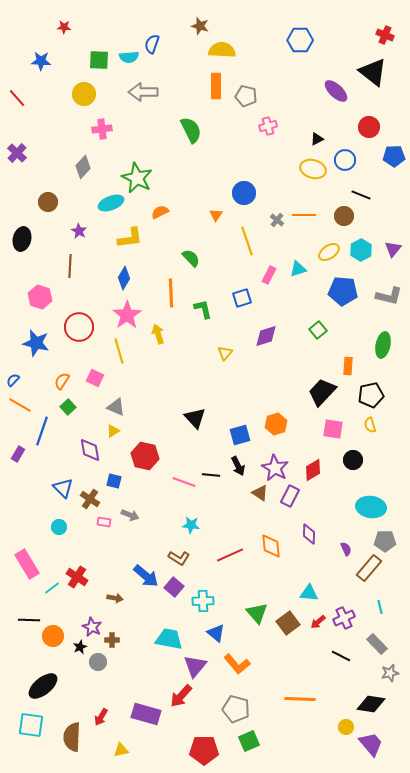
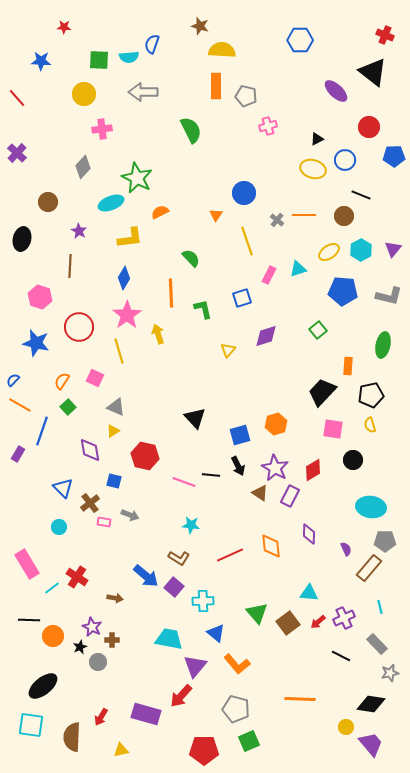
yellow triangle at (225, 353): moved 3 px right, 3 px up
brown cross at (90, 499): moved 4 px down; rotated 18 degrees clockwise
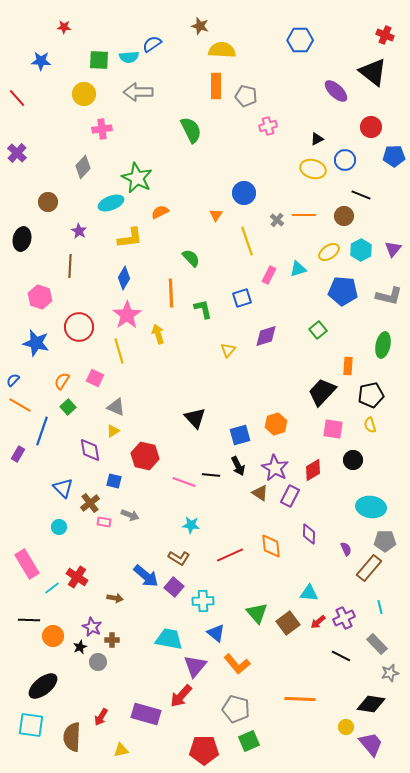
blue semicircle at (152, 44): rotated 36 degrees clockwise
gray arrow at (143, 92): moved 5 px left
red circle at (369, 127): moved 2 px right
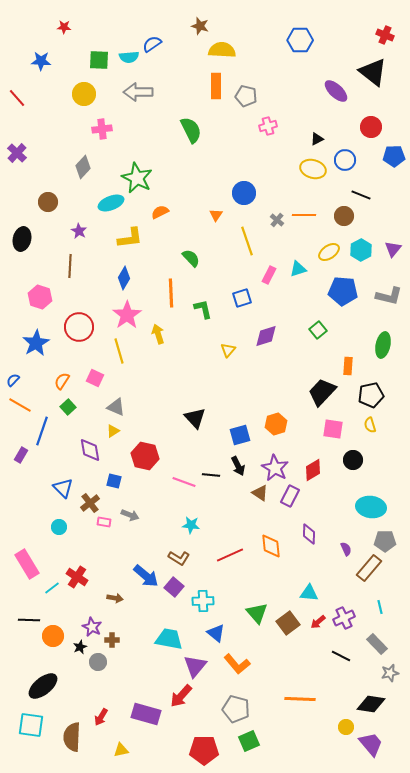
blue star at (36, 343): rotated 28 degrees clockwise
purple rectangle at (18, 454): moved 3 px right, 1 px down
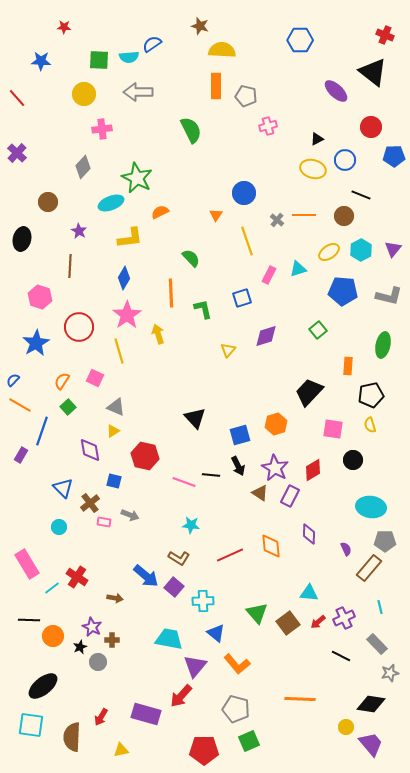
black trapezoid at (322, 392): moved 13 px left
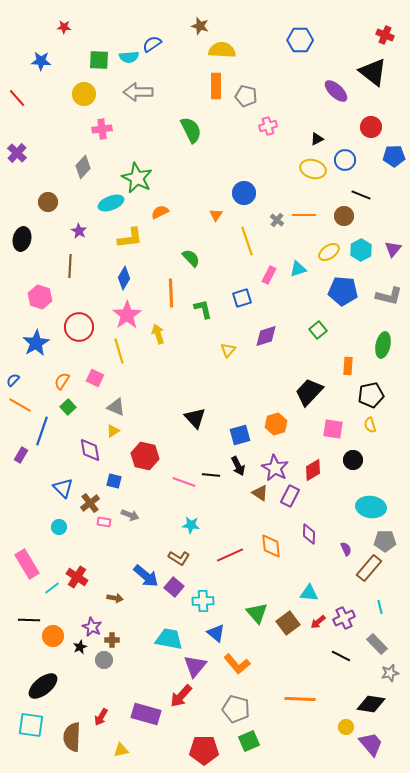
gray circle at (98, 662): moved 6 px right, 2 px up
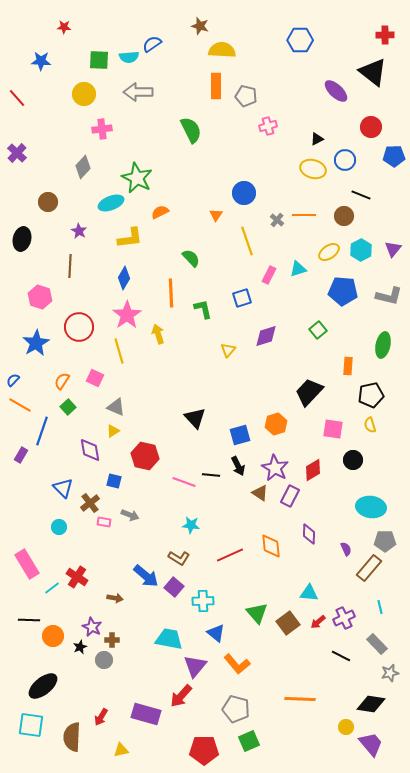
red cross at (385, 35): rotated 24 degrees counterclockwise
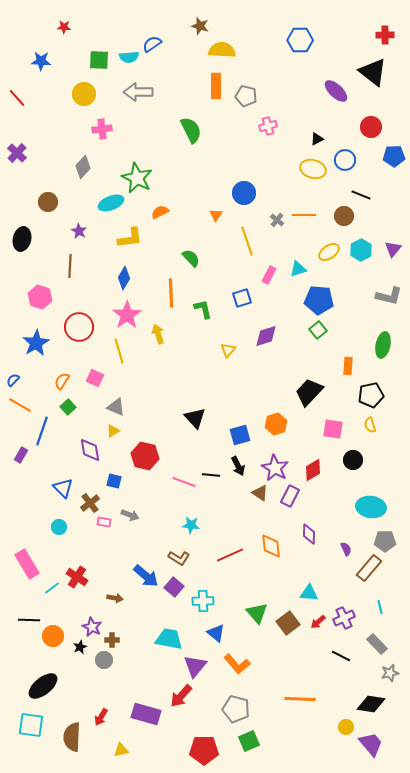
blue pentagon at (343, 291): moved 24 px left, 9 px down
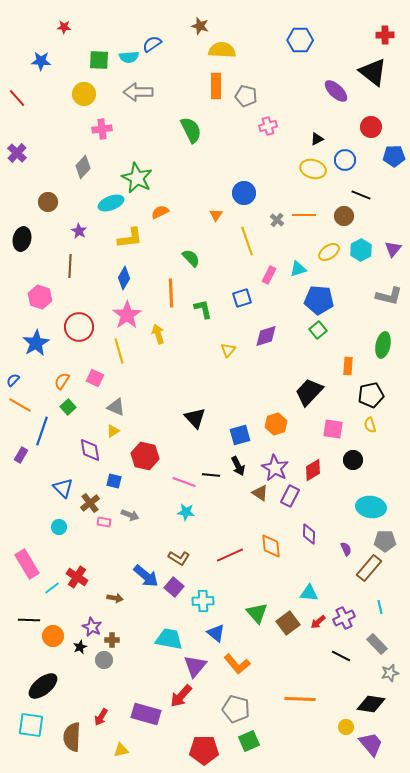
cyan star at (191, 525): moved 5 px left, 13 px up
